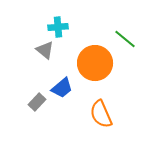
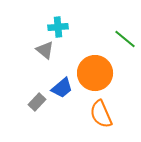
orange circle: moved 10 px down
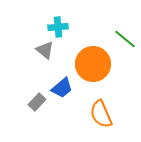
orange circle: moved 2 px left, 9 px up
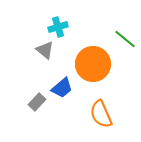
cyan cross: rotated 12 degrees counterclockwise
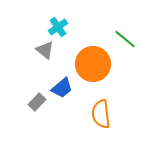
cyan cross: rotated 18 degrees counterclockwise
orange semicircle: rotated 16 degrees clockwise
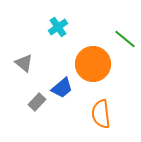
gray triangle: moved 21 px left, 13 px down
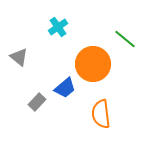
gray triangle: moved 5 px left, 6 px up
blue trapezoid: moved 3 px right
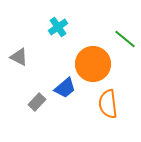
gray triangle: rotated 12 degrees counterclockwise
orange semicircle: moved 7 px right, 10 px up
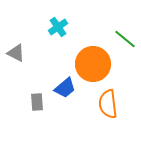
gray triangle: moved 3 px left, 4 px up
gray rectangle: rotated 48 degrees counterclockwise
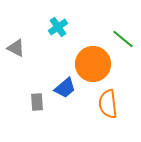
green line: moved 2 px left
gray triangle: moved 5 px up
